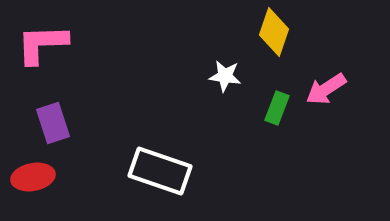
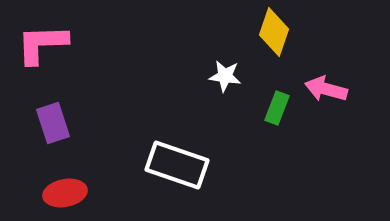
pink arrow: rotated 48 degrees clockwise
white rectangle: moved 17 px right, 6 px up
red ellipse: moved 32 px right, 16 px down
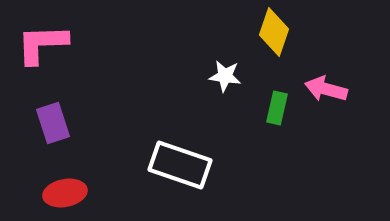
green rectangle: rotated 8 degrees counterclockwise
white rectangle: moved 3 px right
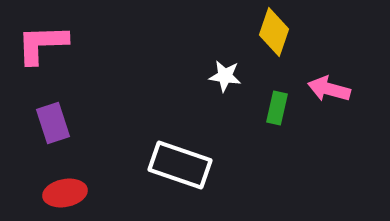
pink arrow: moved 3 px right
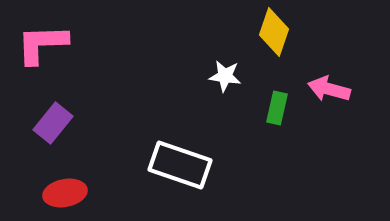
purple rectangle: rotated 57 degrees clockwise
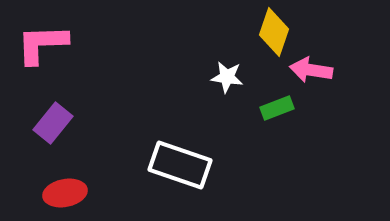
white star: moved 2 px right, 1 px down
pink arrow: moved 18 px left, 19 px up; rotated 6 degrees counterclockwise
green rectangle: rotated 56 degrees clockwise
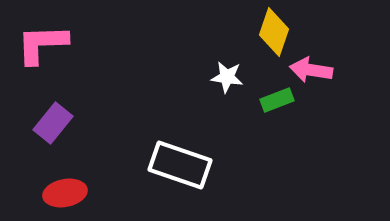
green rectangle: moved 8 px up
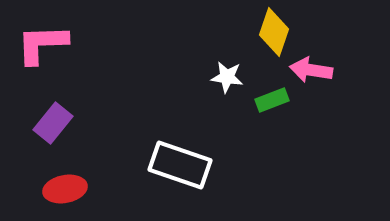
green rectangle: moved 5 px left
red ellipse: moved 4 px up
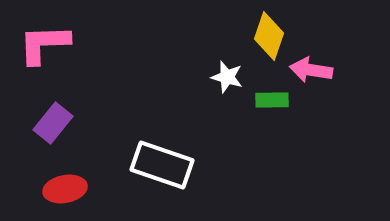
yellow diamond: moved 5 px left, 4 px down
pink L-shape: moved 2 px right
white star: rotated 8 degrees clockwise
green rectangle: rotated 20 degrees clockwise
white rectangle: moved 18 px left
